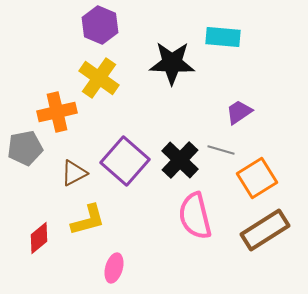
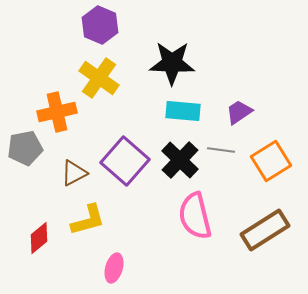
cyan rectangle: moved 40 px left, 74 px down
gray line: rotated 8 degrees counterclockwise
orange square: moved 14 px right, 17 px up
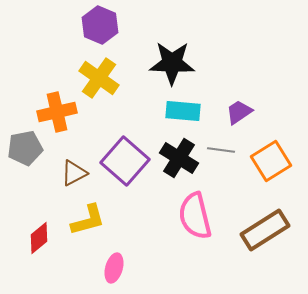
black cross: moved 1 px left, 2 px up; rotated 12 degrees counterclockwise
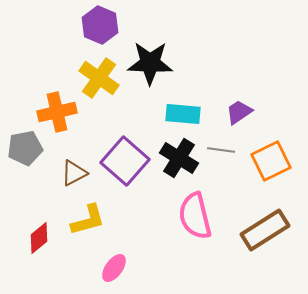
black star: moved 22 px left
cyan rectangle: moved 3 px down
orange square: rotated 6 degrees clockwise
pink ellipse: rotated 20 degrees clockwise
